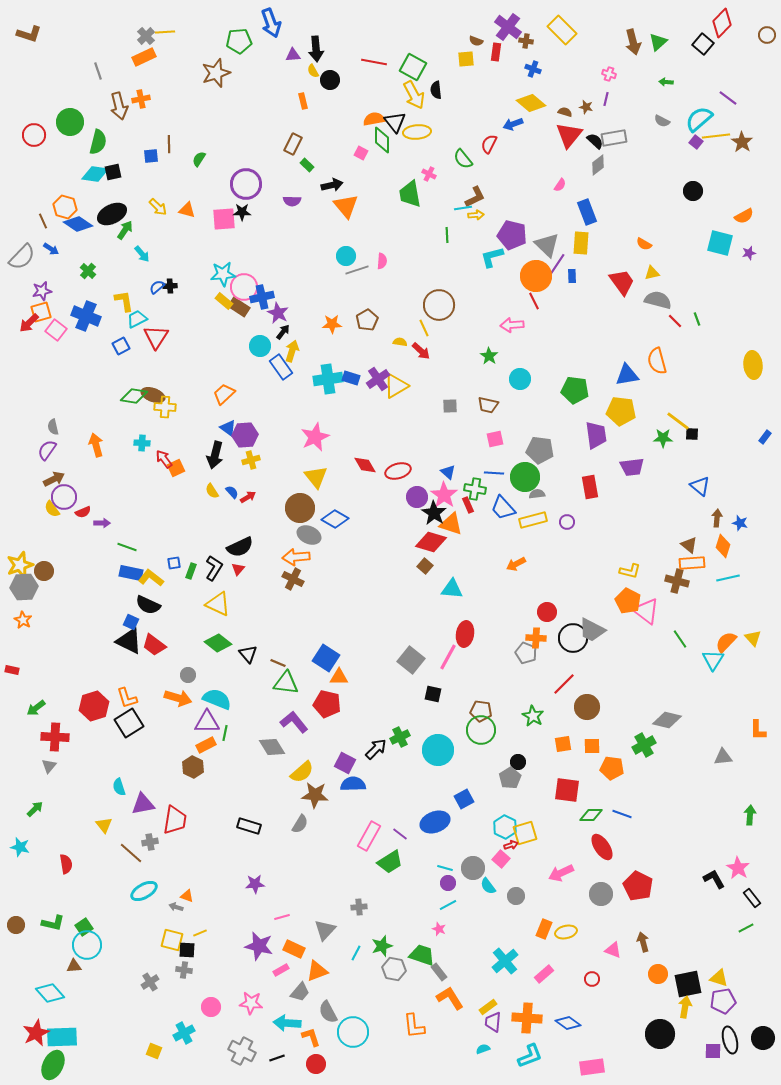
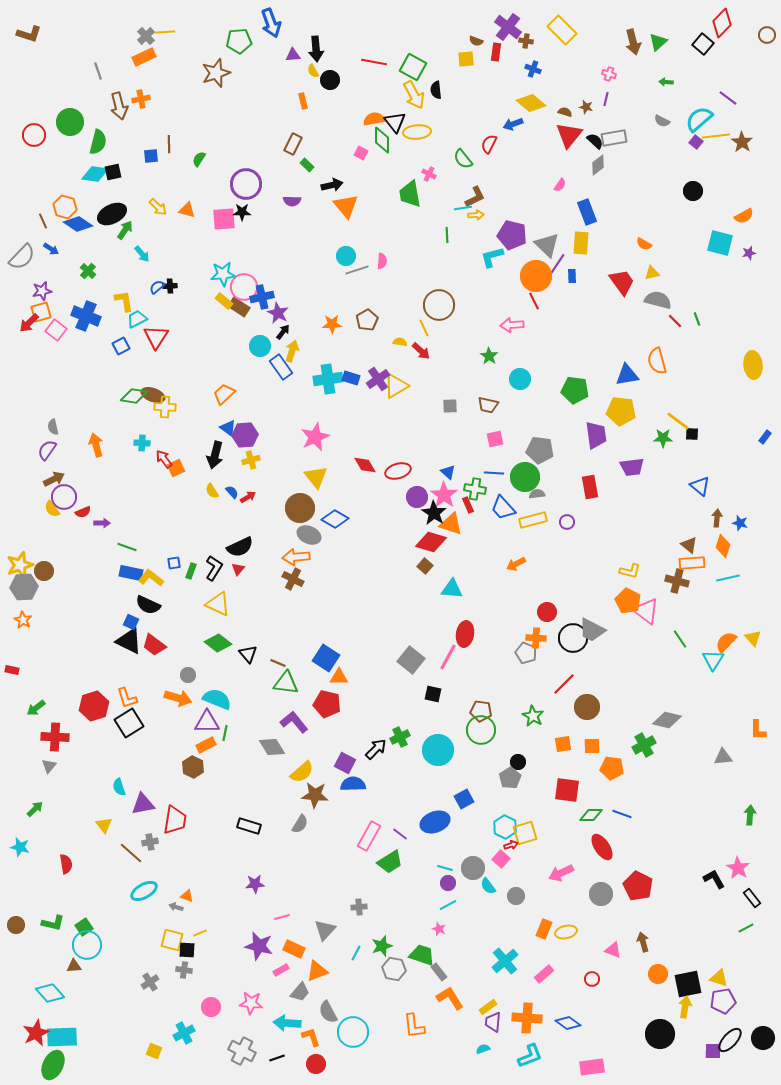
black ellipse at (730, 1040): rotated 56 degrees clockwise
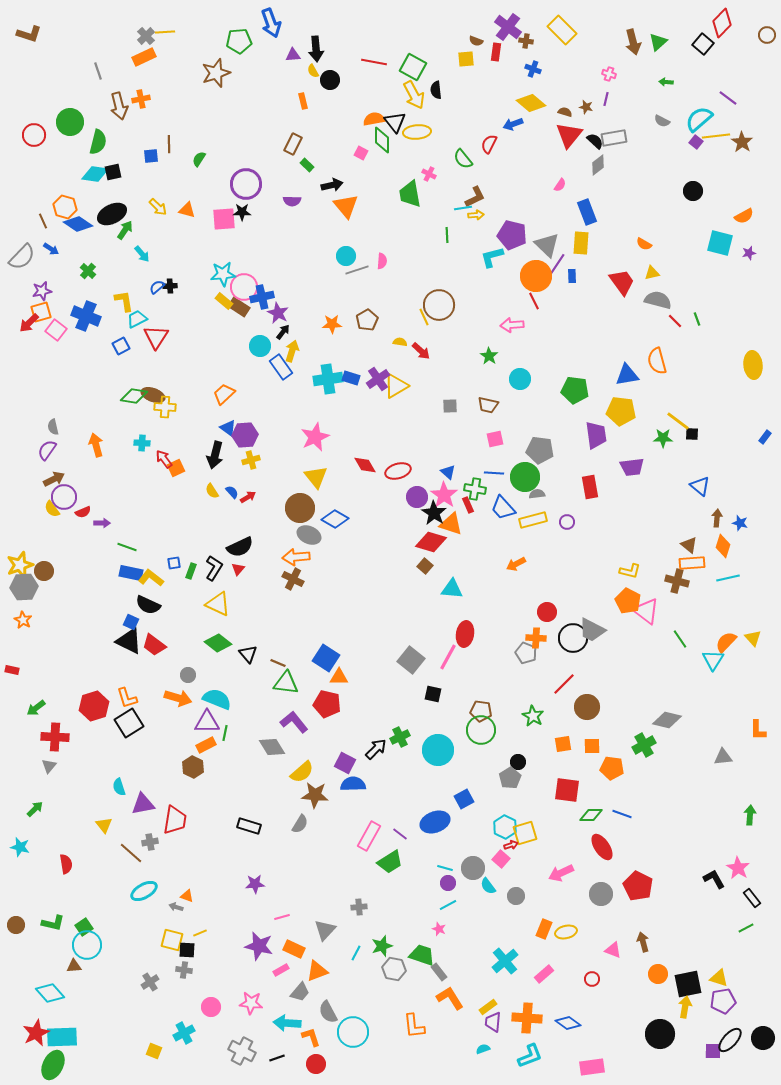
yellow line at (424, 328): moved 11 px up
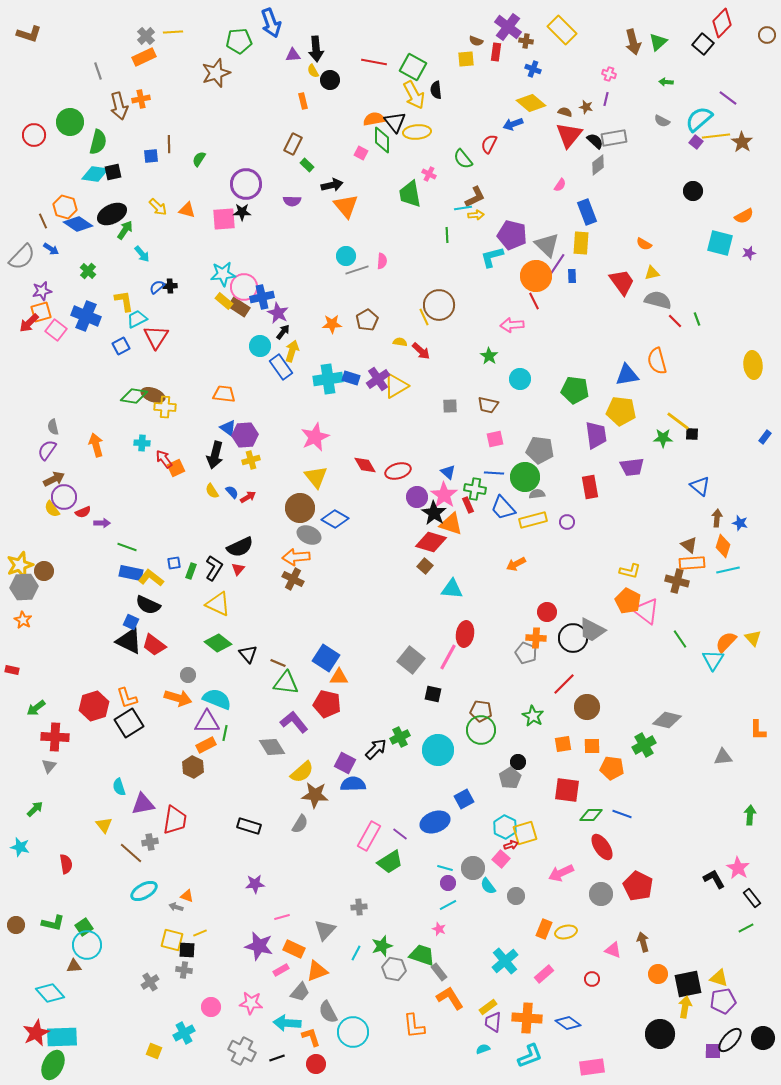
yellow line at (165, 32): moved 8 px right
orange trapezoid at (224, 394): rotated 50 degrees clockwise
cyan line at (728, 578): moved 8 px up
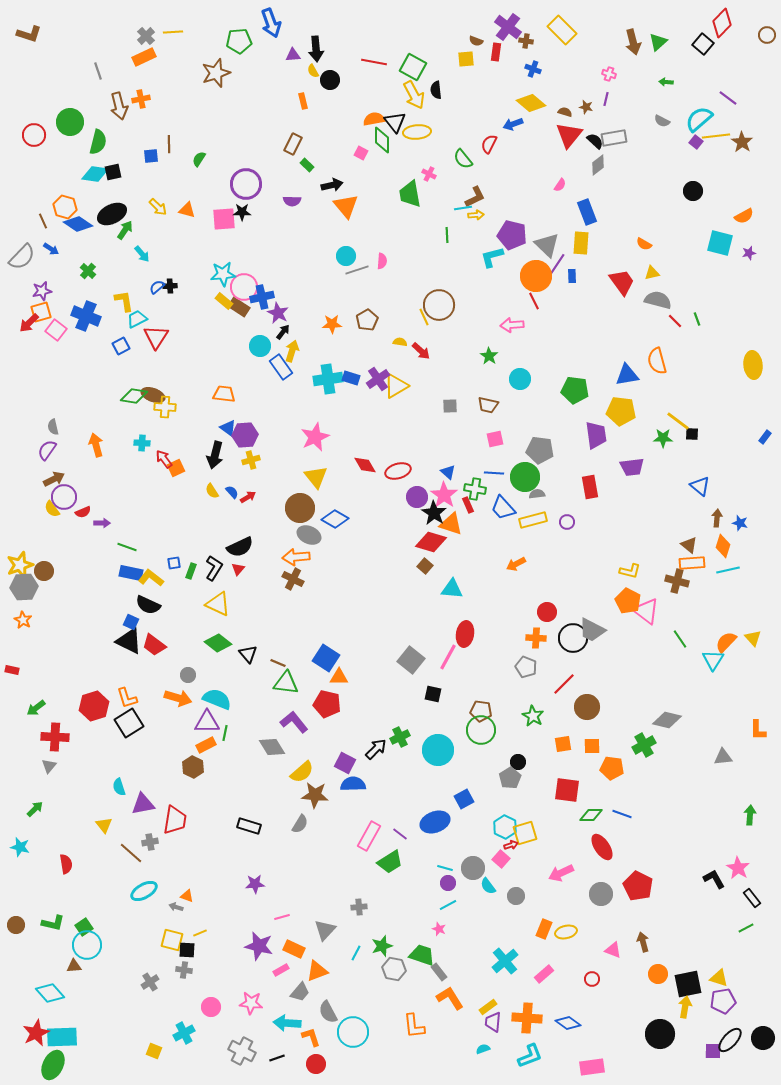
gray pentagon at (526, 653): moved 14 px down
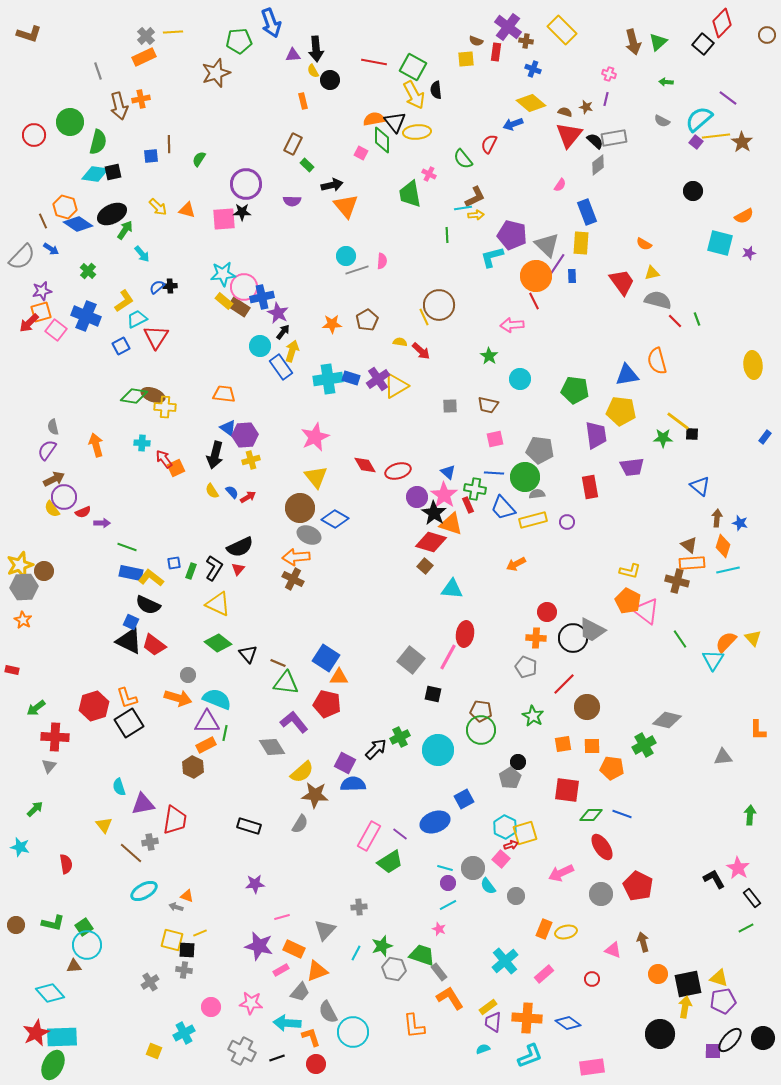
yellow L-shape at (124, 301): rotated 65 degrees clockwise
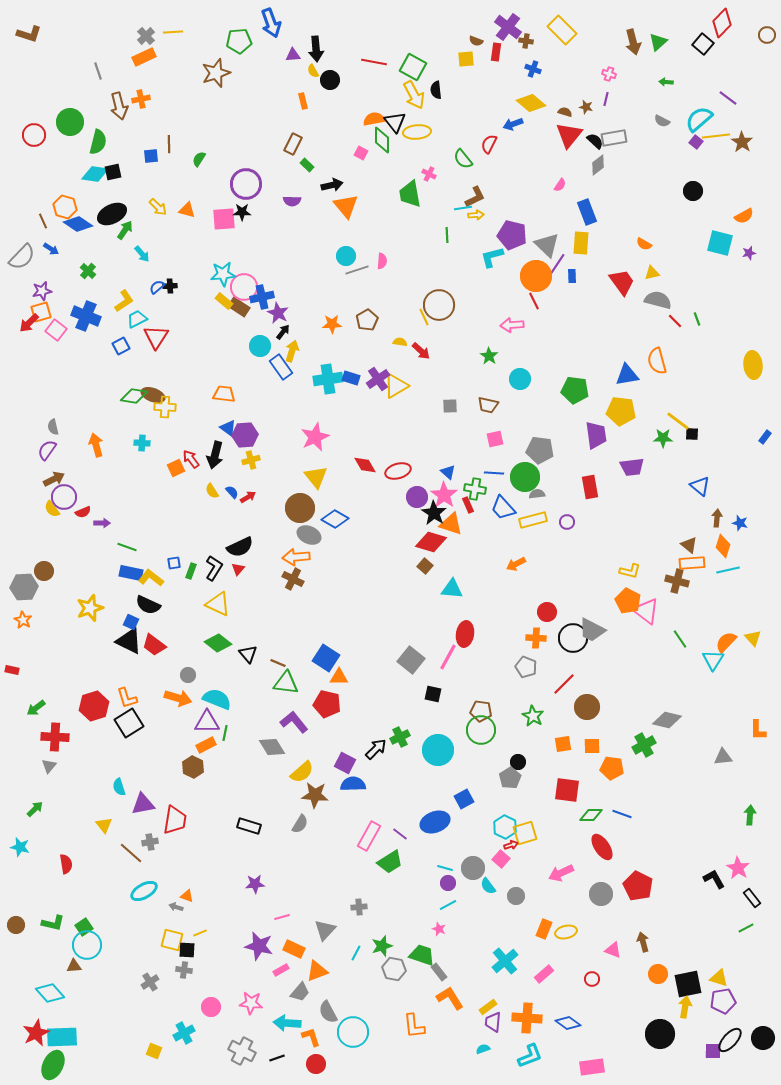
red arrow at (164, 459): moved 27 px right
yellow star at (20, 565): moved 70 px right, 43 px down
